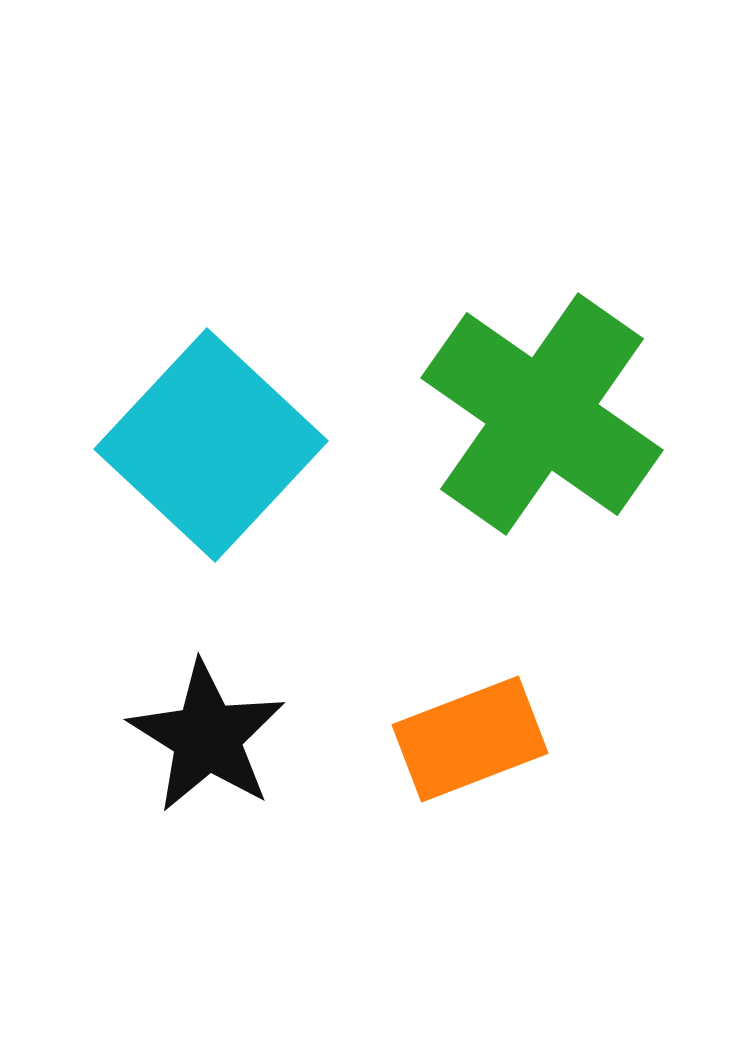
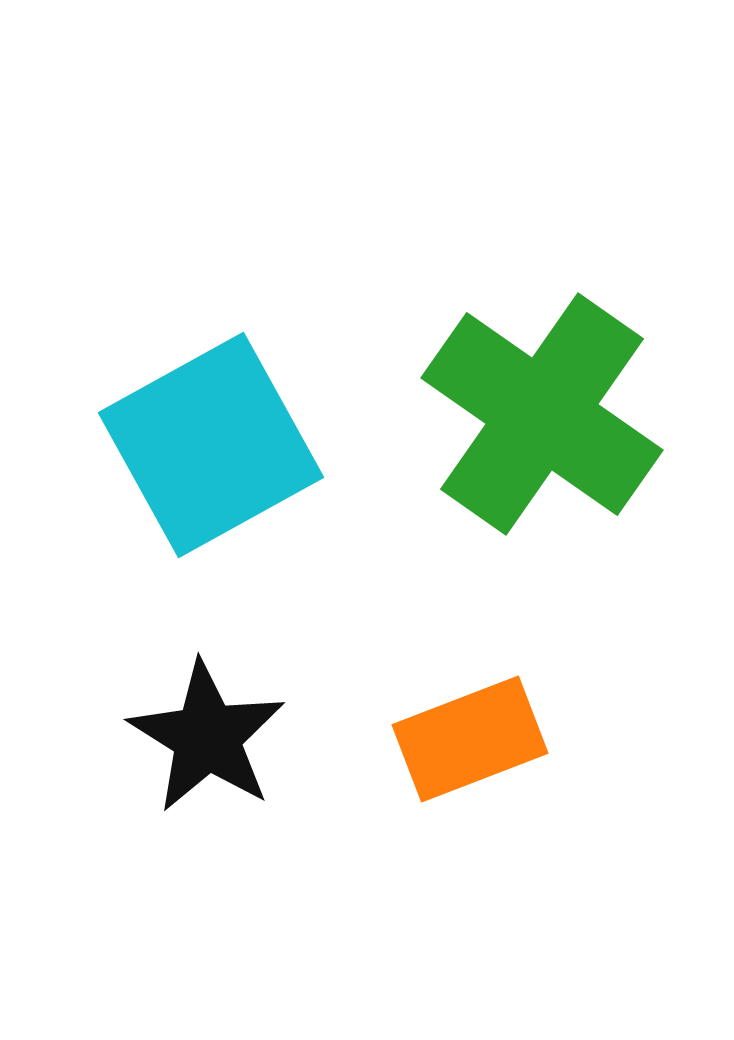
cyan square: rotated 18 degrees clockwise
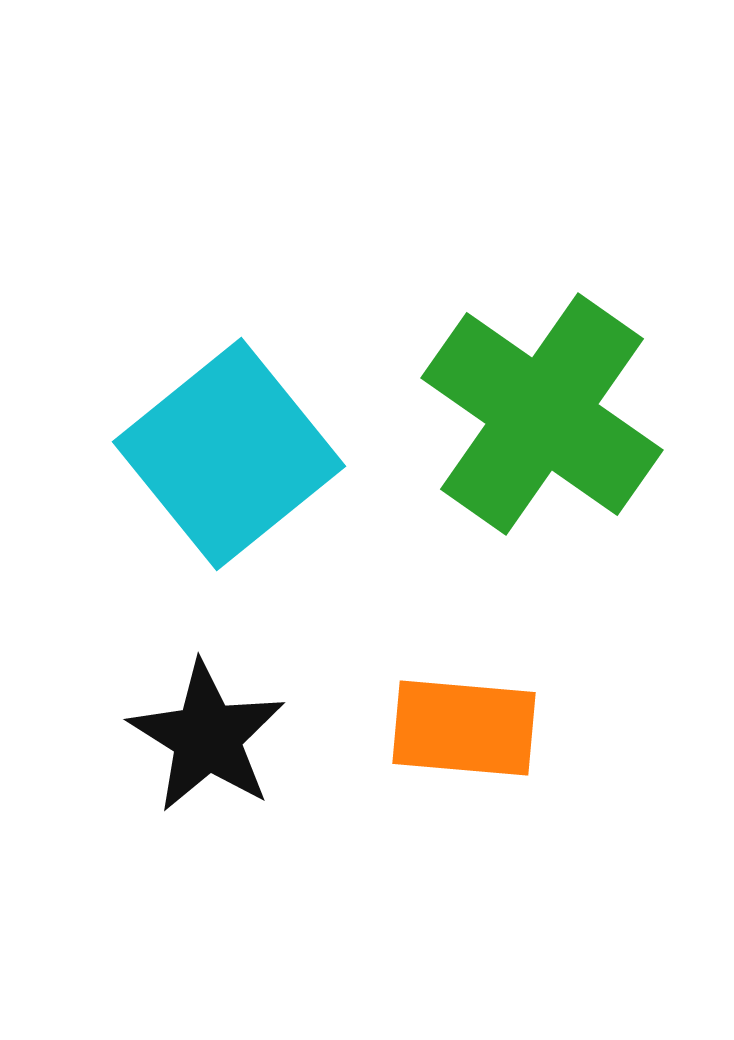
cyan square: moved 18 px right, 9 px down; rotated 10 degrees counterclockwise
orange rectangle: moved 6 px left, 11 px up; rotated 26 degrees clockwise
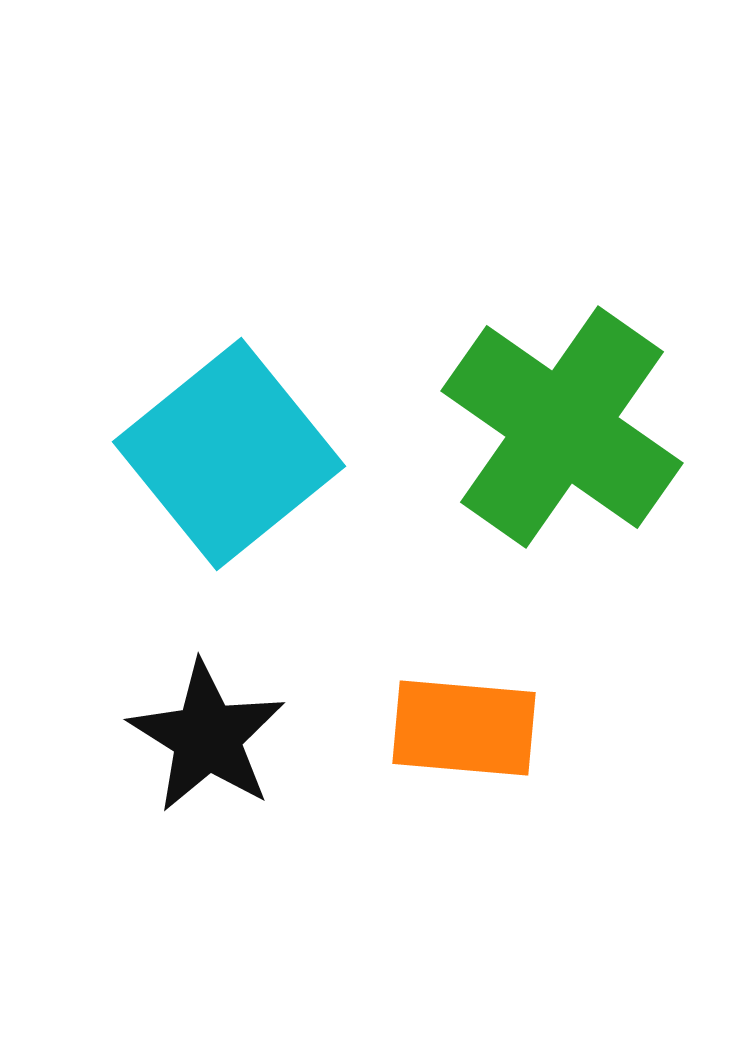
green cross: moved 20 px right, 13 px down
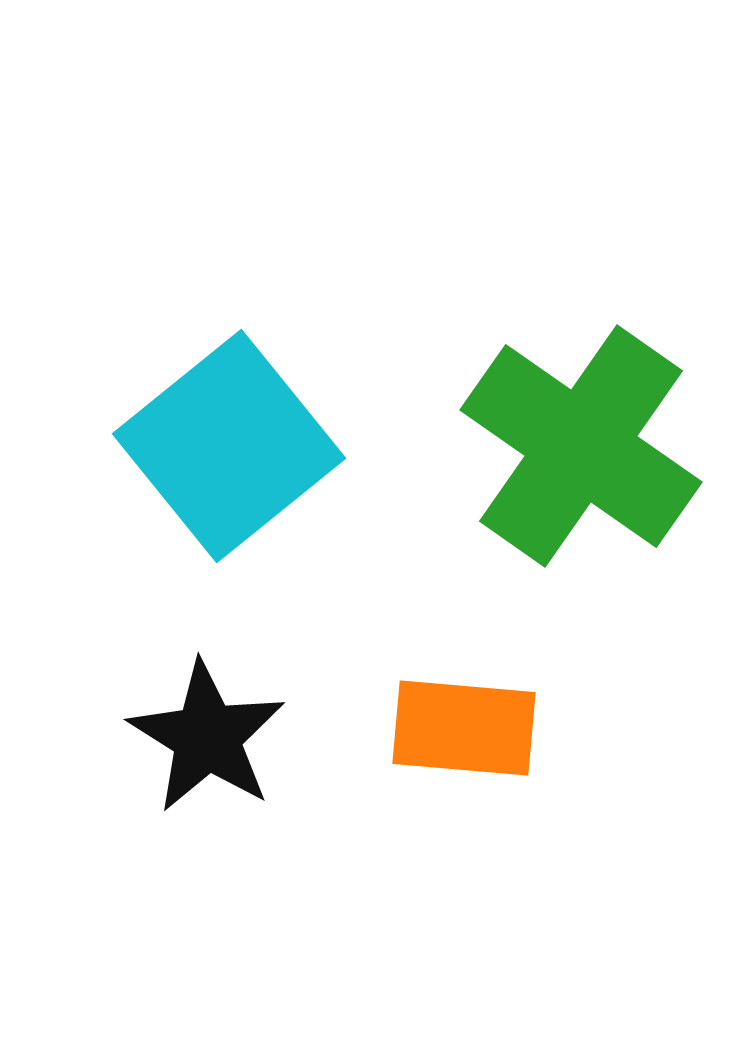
green cross: moved 19 px right, 19 px down
cyan square: moved 8 px up
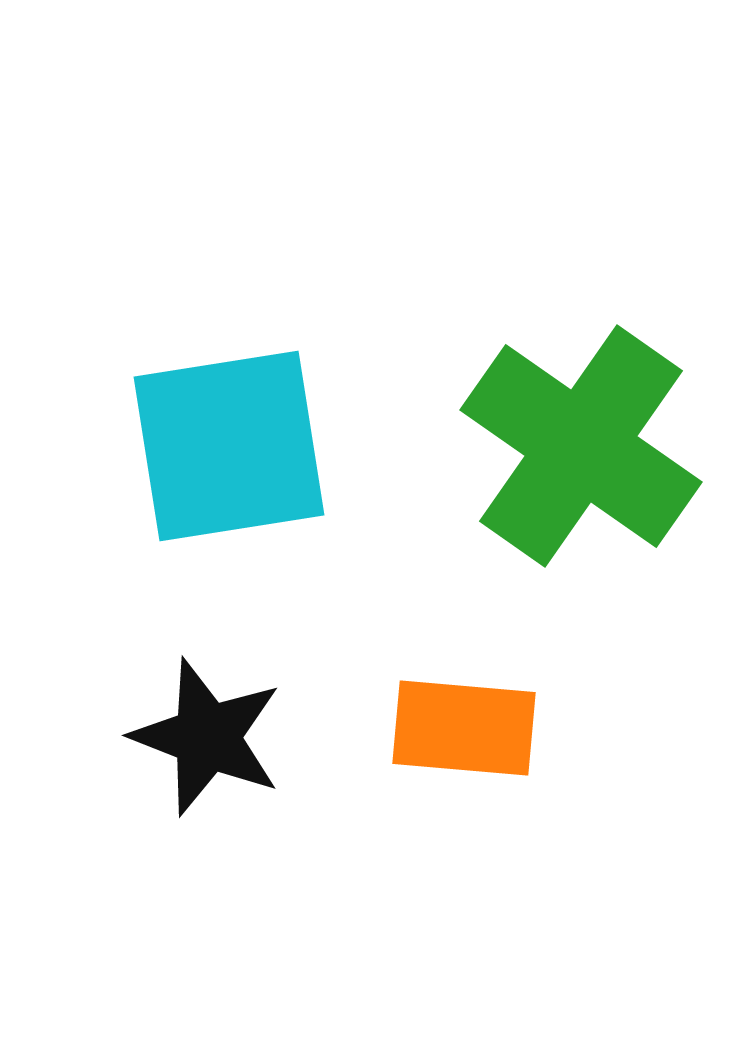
cyan square: rotated 30 degrees clockwise
black star: rotated 11 degrees counterclockwise
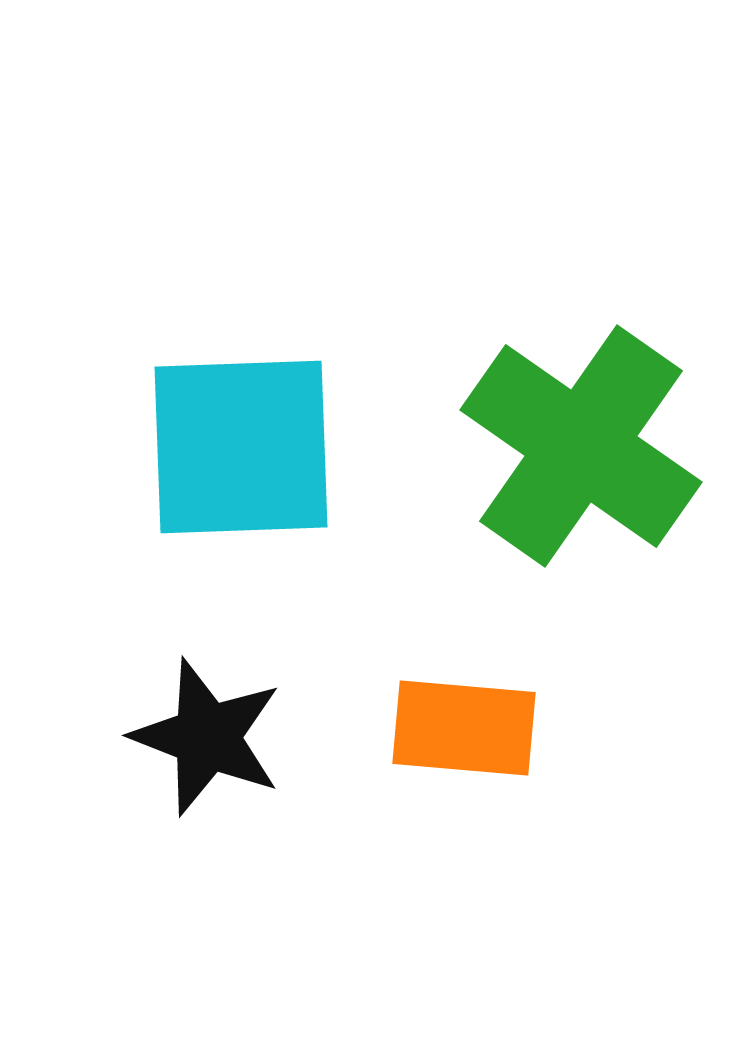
cyan square: moved 12 px right, 1 px down; rotated 7 degrees clockwise
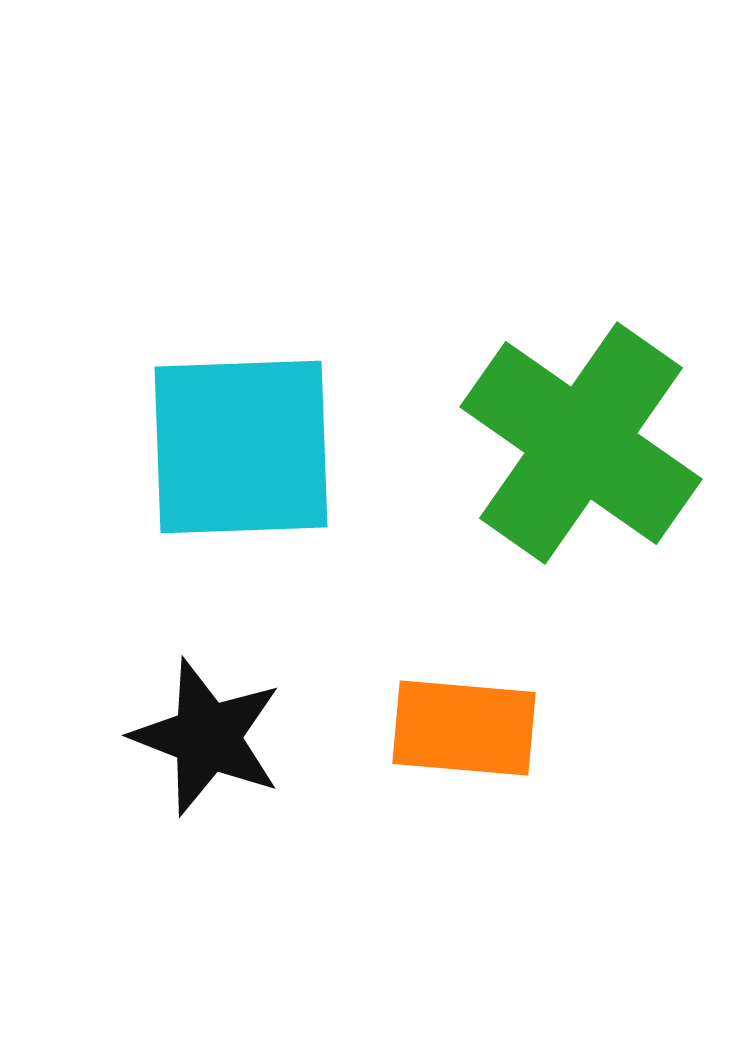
green cross: moved 3 px up
